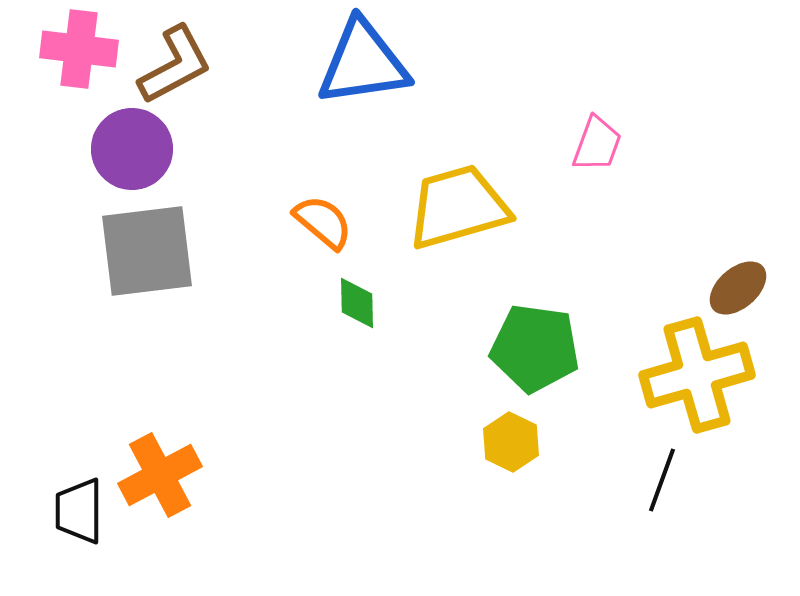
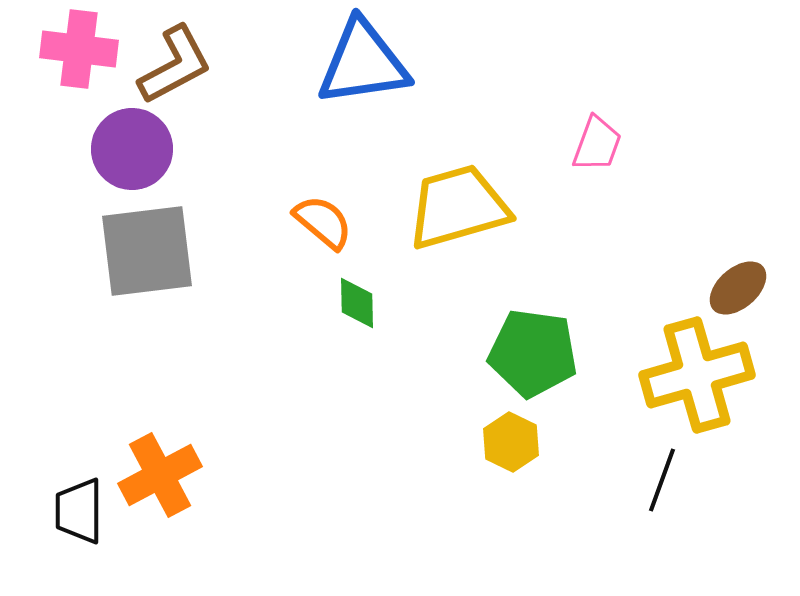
green pentagon: moved 2 px left, 5 px down
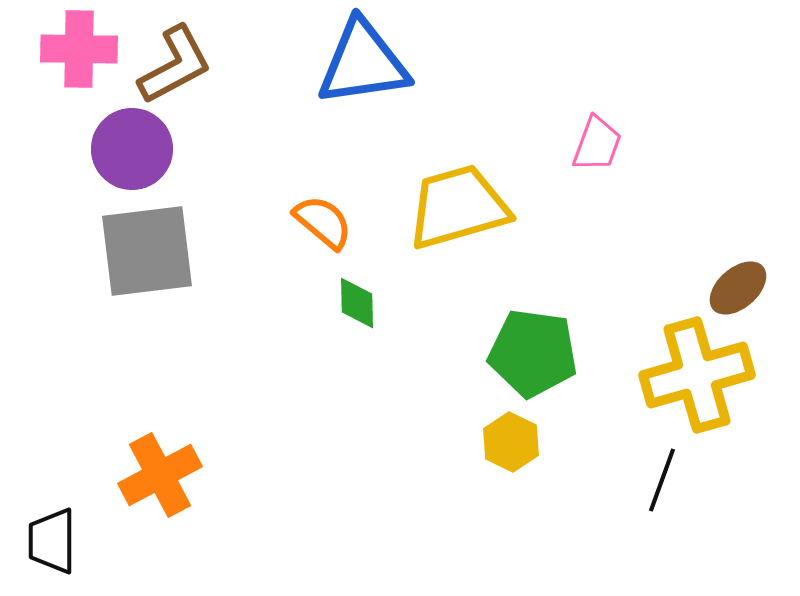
pink cross: rotated 6 degrees counterclockwise
black trapezoid: moved 27 px left, 30 px down
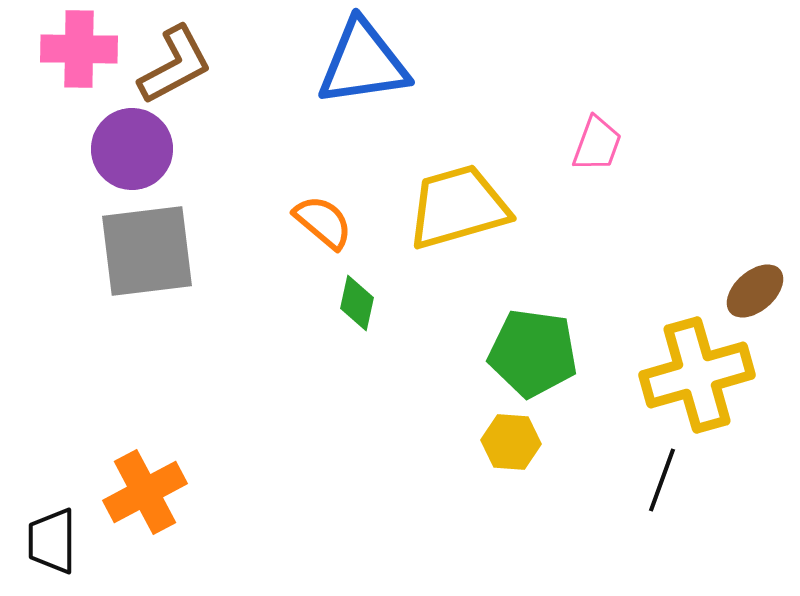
brown ellipse: moved 17 px right, 3 px down
green diamond: rotated 14 degrees clockwise
yellow hexagon: rotated 22 degrees counterclockwise
orange cross: moved 15 px left, 17 px down
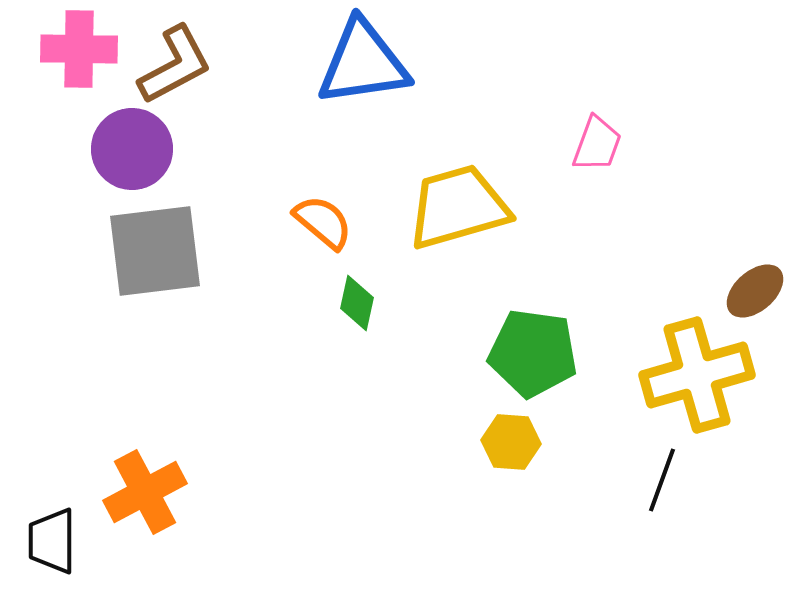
gray square: moved 8 px right
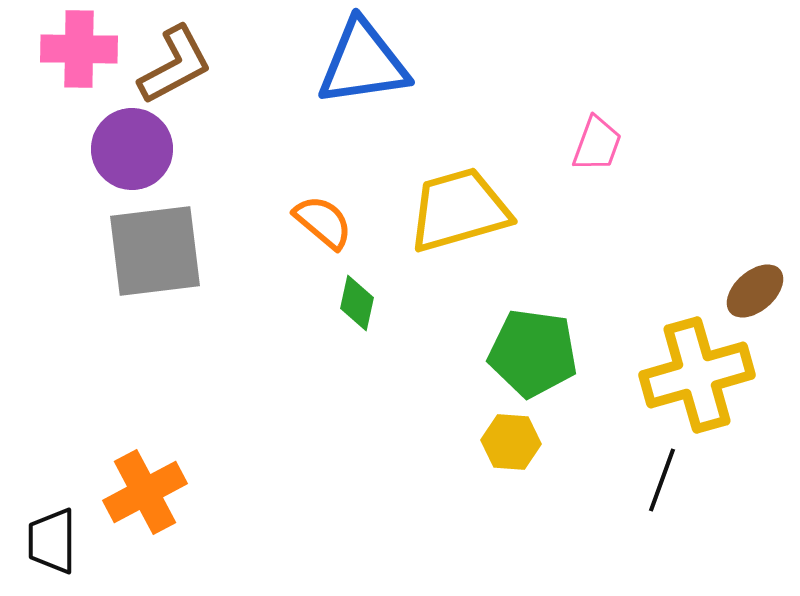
yellow trapezoid: moved 1 px right, 3 px down
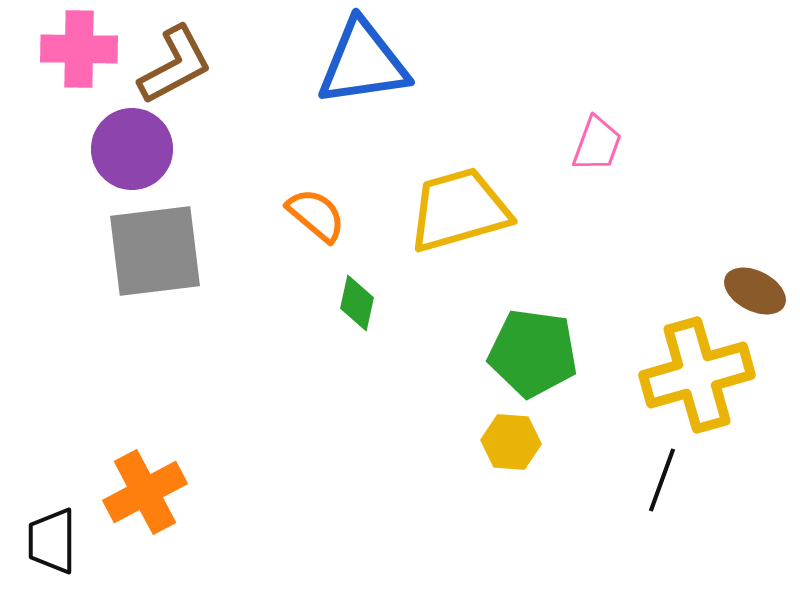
orange semicircle: moved 7 px left, 7 px up
brown ellipse: rotated 68 degrees clockwise
